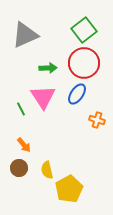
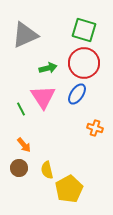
green square: rotated 35 degrees counterclockwise
green arrow: rotated 12 degrees counterclockwise
orange cross: moved 2 px left, 8 px down
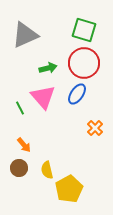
pink triangle: rotated 8 degrees counterclockwise
green line: moved 1 px left, 1 px up
orange cross: rotated 28 degrees clockwise
